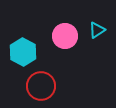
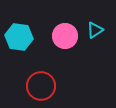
cyan triangle: moved 2 px left
cyan hexagon: moved 4 px left, 15 px up; rotated 20 degrees counterclockwise
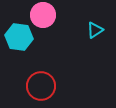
pink circle: moved 22 px left, 21 px up
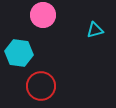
cyan triangle: rotated 18 degrees clockwise
cyan hexagon: moved 16 px down
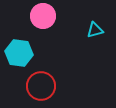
pink circle: moved 1 px down
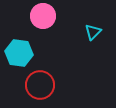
cyan triangle: moved 2 px left, 2 px down; rotated 30 degrees counterclockwise
red circle: moved 1 px left, 1 px up
